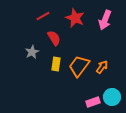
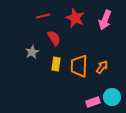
red line: rotated 16 degrees clockwise
orange trapezoid: rotated 35 degrees counterclockwise
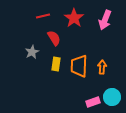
red star: moved 1 px left; rotated 12 degrees clockwise
orange arrow: rotated 32 degrees counterclockwise
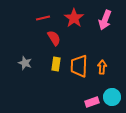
red line: moved 2 px down
gray star: moved 7 px left, 11 px down; rotated 24 degrees counterclockwise
pink rectangle: moved 1 px left
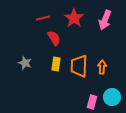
pink rectangle: rotated 56 degrees counterclockwise
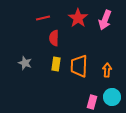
red star: moved 4 px right
red semicircle: rotated 147 degrees counterclockwise
orange arrow: moved 5 px right, 3 px down
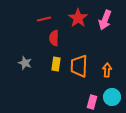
red line: moved 1 px right, 1 px down
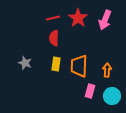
red line: moved 9 px right, 1 px up
cyan circle: moved 1 px up
pink rectangle: moved 2 px left, 11 px up
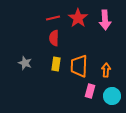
pink arrow: rotated 24 degrees counterclockwise
orange arrow: moved 1 px left
